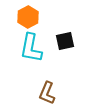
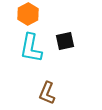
orange hexagon: moved 3 px up
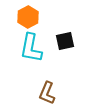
orange hexagon: moved 3 px down
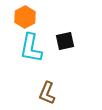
orange hexagon: moved 3 px left
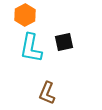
orange hexagon: moved 2 px up
black square: moved 1 px left, 1 px down
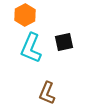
cyan L-shape: rotated 12 degrees clockwise
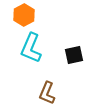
orange hexagon: moved 1 px left
black square: moved 10 px right, 13 px down
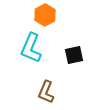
orange hexagon: moved 21 px right
brown L-shape: moved 1 px left, 1 px up
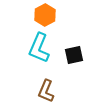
cyan L-shape: moved 8 px right
brown L-shape: moved 1 px up
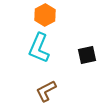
black square: moved 13 px right
brown L-shape: rotated 40 degrees clockwise
